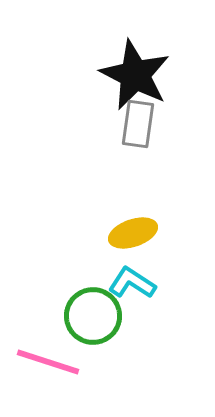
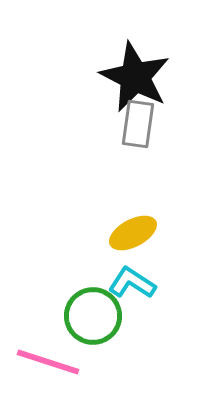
black star: moved 2 px down
yellow ellipse: rotated 9 degrees counterclockwise
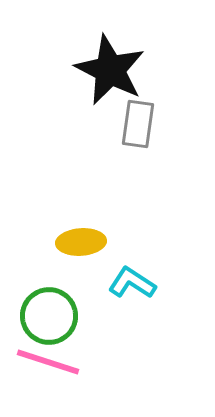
black star: moved 25 px left, 7 px up
yellow ellipse: moved 52 px left, 9 px down; rotated 24 degrees clockwise
green circle: moved 44 px left
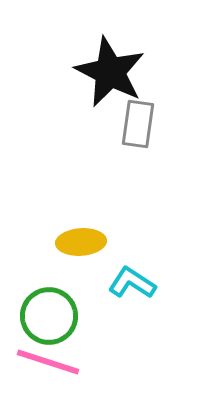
black star: moved 2 px down
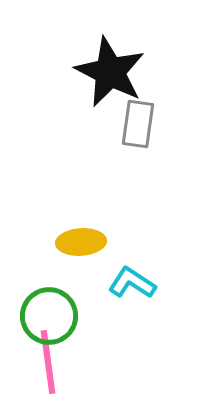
pink line: rotated 64 degrees clockwise
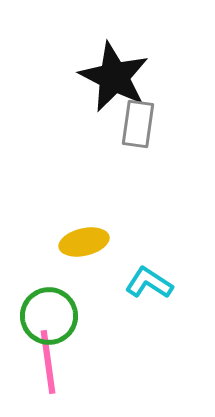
black star: moved 4 px right, 5 px down
yellow ellipse: moved 3 px right; rotated 9 degrees counterclockwise
cyan L-shape: moved 17 px right
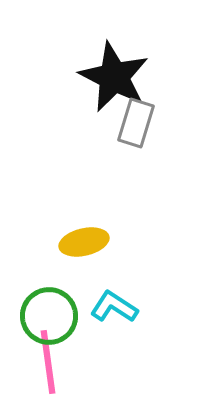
gray rectangle: moved 2 px left, 1 px up; rotated 9 degrees clockwise
cyan L-shape: moved 35 px left, 24 px down
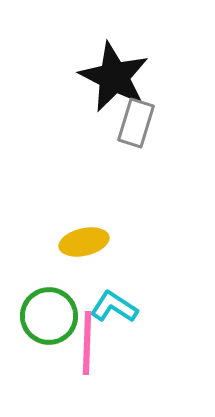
pink line: moved 39 px right, 19 px up; rotated 10 degrees clockwise
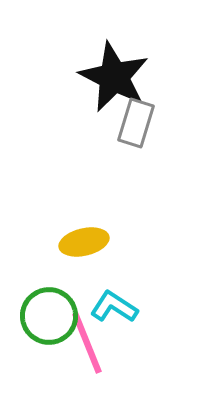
pink line: rotated 24 degrees counterclockwise
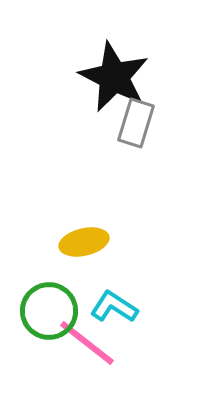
green circle: moved 5 px up
pink line: rotated 30 degrees counterclockwise
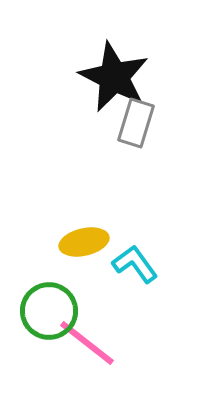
cyan L-shape: moved 21 px right, 43 px up; rotated 21 degrees clockwise
